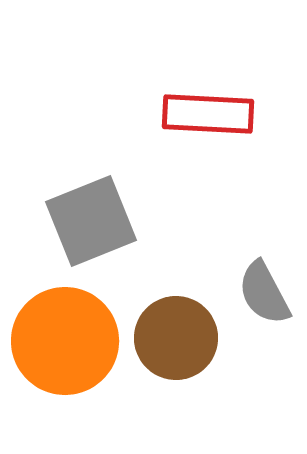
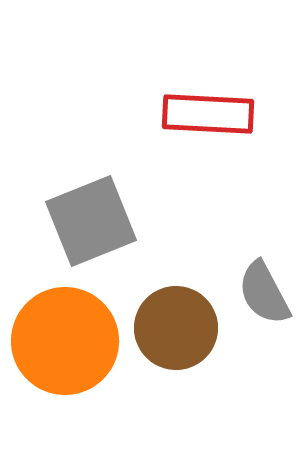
brown circle: moved 10 px up
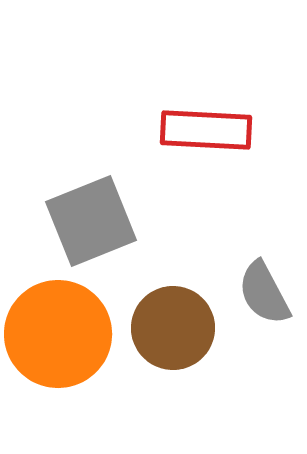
red rectangle: moved 2 px left, 16 px down
brown circle: moved 3 px left
orange circle: moved 7 px left, 7 px up
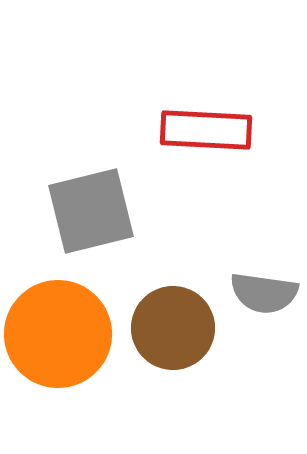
gray square: moved 10 px up; rotated 8 degrees clockwise
gray semicircle: rotated 54 degrees counterclockwise
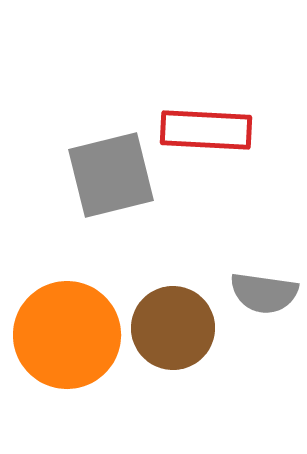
gray square: moved 20 px right, 36 px up
orange circle: moved 9 px right, 1 px down
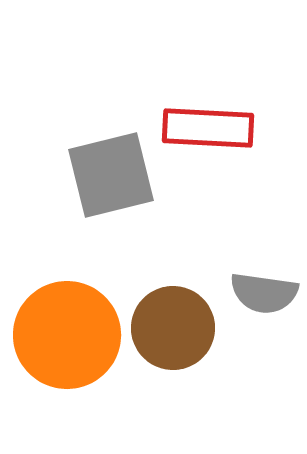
red rectangle: moved 2 px right, 2 px up
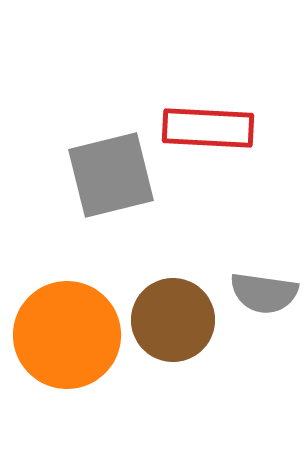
brown circle: moved 8 px up
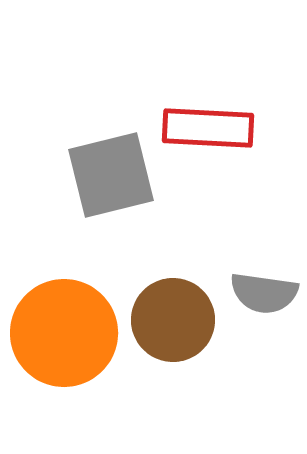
orange circle: moved 3 px left, 2 px up
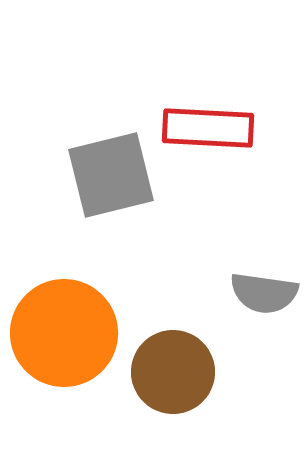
brown circle: moved 52 px down
